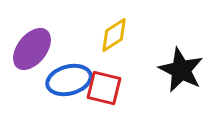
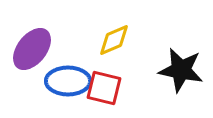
yellow diamond: moved 5 px down; rotated 9 degrees clockwise
black star: rotated 15 degrees counterclockwise
blue ellipse: moved 1 px left, 1 px down; rotated 15 degrees clockwise
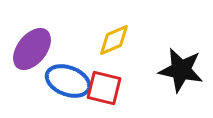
blue ellipse: rotated 21 degrees clockwise
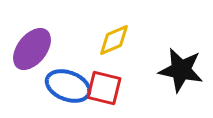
blue ellipse: moved 5 px down
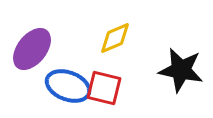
yellow diamond: moved 1 px right, 2 px up
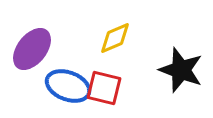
black star: rotated 9 degrees clockwise
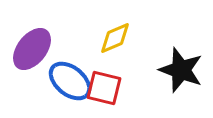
blue ellipse: moved 2 px right, 5 px up; rotated 18 degrees clockwise
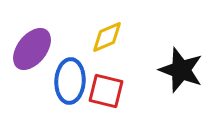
yellow diamond: moved 8 px left, 1 px up
blue ellipse: rotated 54 degrees clockwise
red square: moved 2 px right, 3 px down
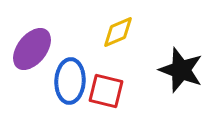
yellow diamond: moved 11 px right, 5 px up
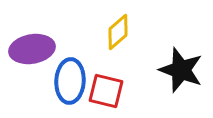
yellow diamond: rotated 18 degrees counterclockwise
purple ellipse: rotated 42 degrees clockwise
